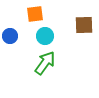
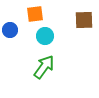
brown square: moved 5 px up
blue circle: moved 6 px up
green arrow: moved 1 px left, 4 px down
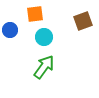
brown square: moved 1 px left, 1 px down; rotated 18 degrees counterclockwise
cyan circle: moved 1 px left, 1 px down
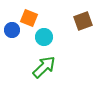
orange square: moved 6 px left, 4 px down; rotated 30 degrees clockwise
blue circle: moved 2 px right
green arrow: rotated 10 degrees clockwise
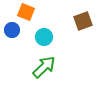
orange square: moved 3 px left, 6 px up
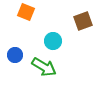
blue circle: moved 3 px right, 25 px down
cyan circle: moved 9 px right, 4 px down
green arrow: rotated 75 degrees clockwise
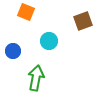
cyan circle: moved 4 px left
blue circle: moved 2 px left, 4 px up
green arrow: moved 8 px left, 11 px down; rotated 110 degrees counterclockwise
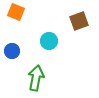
orange square: moved 10 px left
brown square: moved 4 px left
blue circle: moved 1 px left
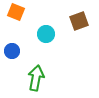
cyan circle: moved 3 px left, 7 px up
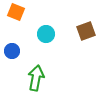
brown square: moved 7 px right, 10 px down
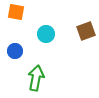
orange square: rotated 12 degrees counterclockwise
blue circle: moved 3 px right
